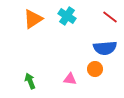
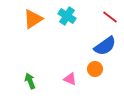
blue semicircle: moved 2 px up; rotated 30 degrees counterclockwise
pink triangle: rotated 16 degrees clockwise
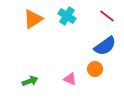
red line: moved 3 px left, 1 px up
green arrow: rotated 91 degrees clockwise
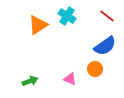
orange triangle: moved 5 px right, 6 px down
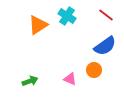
red line: moved 1 px left, 1 px up
orange circle: moved 1 px left, 1 px down
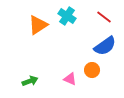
red line: moved 2 px left, 2 px down
orange circle: moved 2 px left
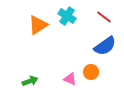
orange circle: moved 1 px left, 2 px down
